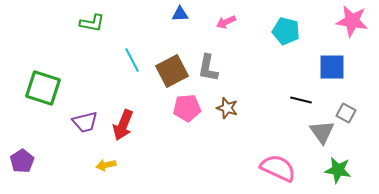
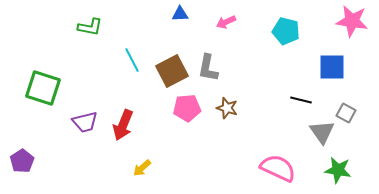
green L-shape: moved 2 px left, 4 px down
yellow arrow: moved 36 px right, 3 px down; rotated 30 degrees counterclockwise
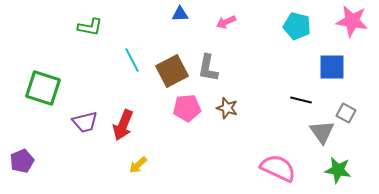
cyan pentagon: moved 11 px right, 5 px up
purple pentagon: rotated 10 degrees clockwise
yellow arrow: moved 4 px left, 3 px up
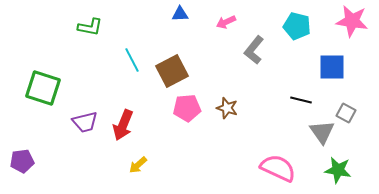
gray L-shape: moved 46 px right, 18 px up; rotated 28 degrees clockwise
purple pentagon: rotated 15 degrees clockwise
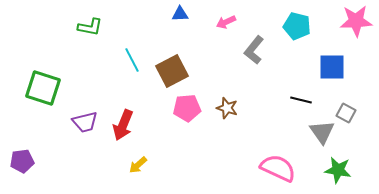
pink star: moved 4 px right; rotated 12 degrees counterclockwise
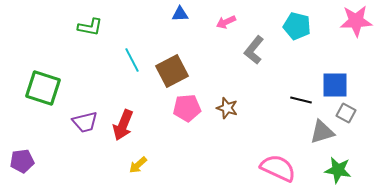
blue square: moved 3 px right, 18 px down
gray triangle: rotated 48 degrees clockwise
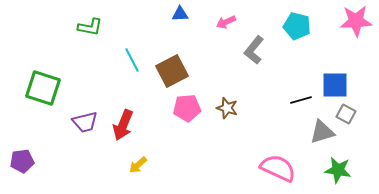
black line: rotated 30 degrees counterclockwise
gray square: moved 1 px down
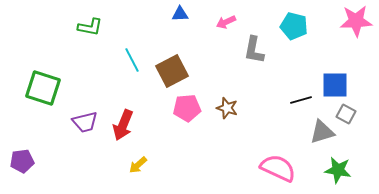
cyan pentagon: moved 3 px left
gray L-shape: rotated 28 degrees counterclockwise
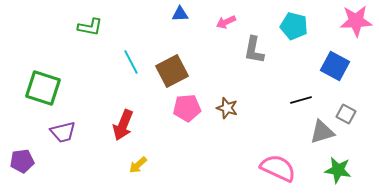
cyan line: moved 1 px left, 2 px down
blue square: moved 19 px up; rotated 28 degrees clockwise
purple trapezoid: moved 22 px left, 10 px down
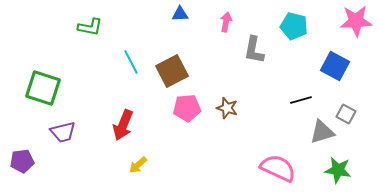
pink arrow: rotated 126 degrees clockwise
